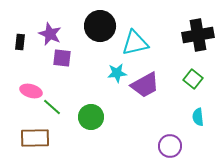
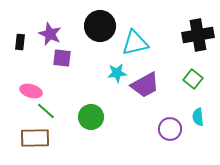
green line: moved 6 px left, 4 px down
purple circle: moved 17 px up
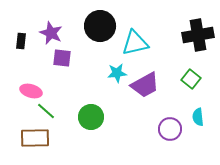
purple star: moved 1 px right, 1 px up
black rectangle: moved 1 px right, 1 px up
green square: moved 2 px left
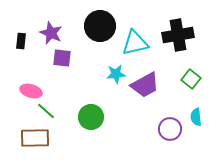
black cross: moved 20 px left
cyan star: moved 1 px left, 1 px down
cyan semicircle: moved 2 px left
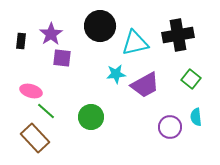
purple star: moved 1 px down; rotated 15 degrees clockwise
purple circle: moved 2 px up
brown rectangle: rotated 48 degrees clockwise
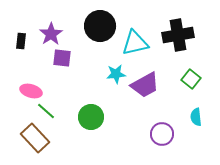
purple circle: moved 8 px left, 7 px down
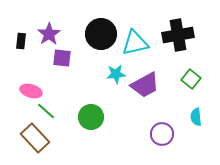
black circle: moved 1 px right, 8 px down
purple star: moved 2 px left
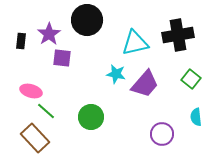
black circle: moved 14 px left, 14 px up
cyan star: rotated 18 degrees clockwise
purple trapezoid: moved 1 px up; rotated 20 degrees counterclockwise
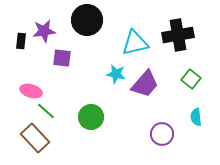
purple star: moved 5 px left, 3 px up; rotated 25 degrees clockwise
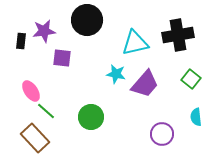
pink ellipse: rotated 40 degrees clockwise
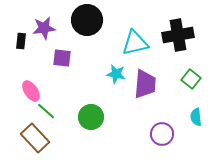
purple star: moved 3 px up
purple trapezoid: rotated 36 degrees counterclockwise
